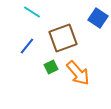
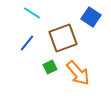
cyan line: moved 1 px down
blue square: moved 7 px left, 1 px up
blue line: moved 3 px up
green square: moved 1 px left
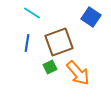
brown square: moved 4 px left, 4 px down
blue line: rotated 30 degrees counterclockwise
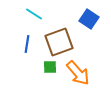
cyan line: moved 2 px right, 1 px down
blue square: moved 2 px left, 2 px down
blue line: moved 1 px down
green square: rotated 24 degrees clockwise
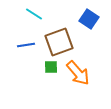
blue line: moved 1 px left, 1 px down; rotated 72 degrees clockwise
green square: moved 1 px right
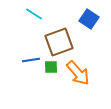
blue line: moved 5 px right, 15 px down
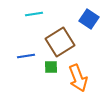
cyan line: rotated 42 degrees counterclockwise
brown square: moved 1 px right; rotated 12 degrees counterclockwise
blue line: moved 5 px left, 4 px up
orange arrow: moved 5 px down; rotated 20 degrees clockwise
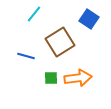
cyan line: rotated 42 degrees counterclockwise
blue line: rotated 24 degrees clockwise
green square: moved 11 px down
orange arrow: rotated 76 degrees counterclockwise
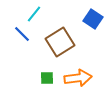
blue square: moved 4 px right
blue line: moved 4 px left, 22 px up; rotated 30 degrees clockwise
green square: moved 4 px left
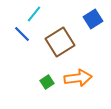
blue square: rotated 24 degrees clockwise
green square: moved 4 px down; rotated 32 degrees counterclockwise
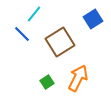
orange arrow: rotated 56 degrees counterclockwise
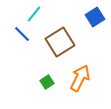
blue square: moved 2 px right, 2 px up
orange arrow: moved 2 px right
